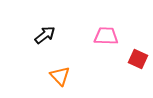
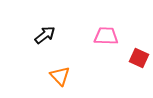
red square: moved 1 px right, 1 px up
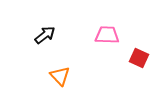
pink trapezoid: moved 1 px right, 1 px up
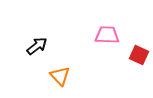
black arrow: moved 8 px left, 11 px down
red square: moved 3 px up
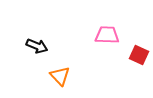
black arrow: rotated 60 degrees clockwise
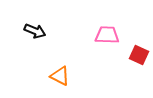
black arrow: moved 2 px left, 15 px up
orange triangle: rotated 20 degrees counterclockwise
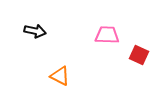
black arrow: rotated 10 degrees counterclockwise
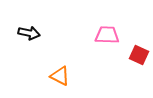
black arrow: moved 6 px left, 2 px down
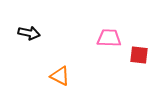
pink trapezoid: moved 2 px right, 3 px down
red square: rotated 18 degrees counterclockwise
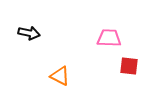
red square: moved 10 px left, 11 px down
